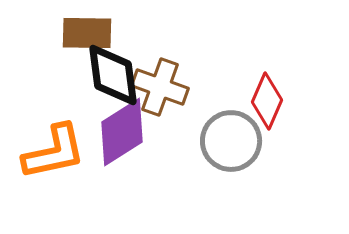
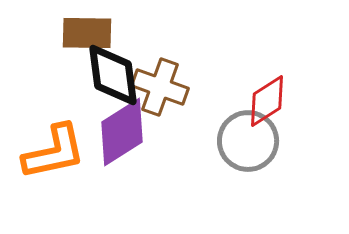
red diamond: rotated 34 degrees clockwise
gray circle: moved 17 px right
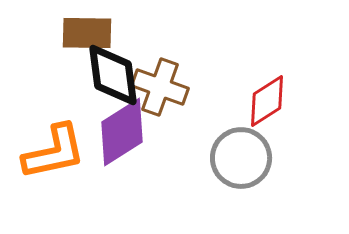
gray circle: moved 7 px left, 17 px down
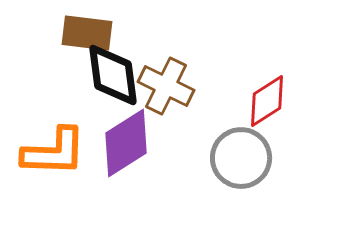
brown rectangle: rotated 6 degrees clockwise
brown cross: moved 6 px right, 1 px up; rotated 6 degrees clockwise
purple diamond: moved 4 px right, 11 px down
orange L-shape: rotated 14 degrees clockwise
